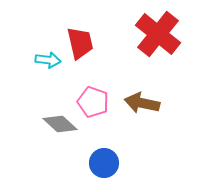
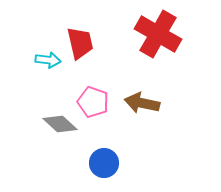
red cross: rotated 9 degrees counterclockwise
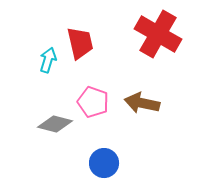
cyan arrow: rotated 80 degrees counterclockwise
gray diamond: moved 5 px left; rotated 28 degrees counterclockwise
